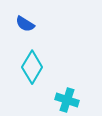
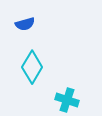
blue semicircle: rotated 48 degrees counterclockwise
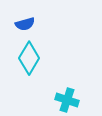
cyan diamond: moved 3 px left, 9 px up
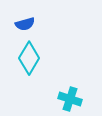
cyan cross: moved 3 px right, 1 px up
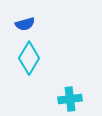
cyan cross: rotated 25 degrees counterclockwise
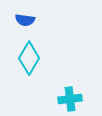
blue semicircle: moved 4 px up; rotated 24 degrees clockwise
